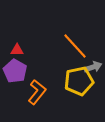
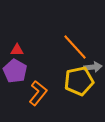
orange line: moved 1 px down
gray arrow: rotated 12 degrees clockwise
orange L-shape: moved 1 px right, 1 px down
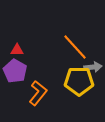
yellow pentagon: rotated 12 degrees clockwise
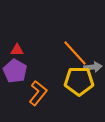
orange line: moved 6 px down
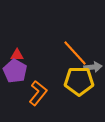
red triangle: moved 5 px down
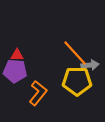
gray arrow: moved 3 px left, 2 px up
purple pentagon: rotated 25 degrees counterclockwise
yellow pentagon: moved 2 px left
